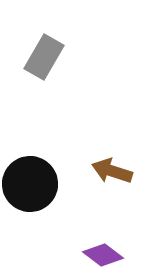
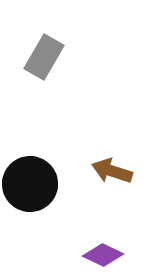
purple diamond: rotated 12 degrees counterclockwise
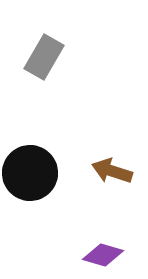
black circle: moved 11 px up
purple diamond: rotated 9 degrees counterclockwise
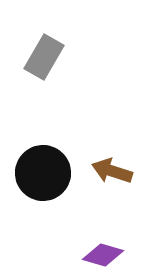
black circle: moved 13 px right
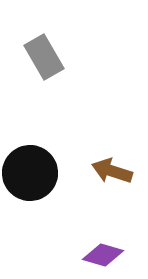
gray rectangle: rotated 60 degrees counterclockwise
black circle: moved 13 px left
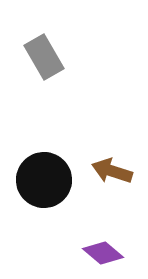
black circle: moved 14 px right, 7 px down
purple diamond: moved 2 px up; rotated 24 degrees clockwise
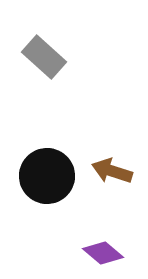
gray rectangle: rotated 18 degrees counterclockwise
black circle: moved 3 px right, 4 px up
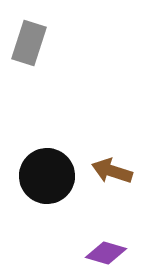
gray rectangle: moved 15 px left, 14 px up; rotated 66 degrees clockwise
purple diamond: moved 3 px right; rotated 24 degrees counterclockwise
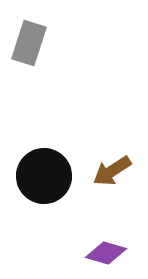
brown arrow: rotated 51 degrees counterclockwise
black circle: moved 3 px left
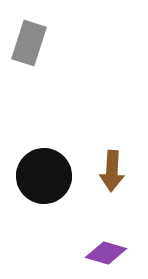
brown arrow: rotated 54 degrees counterclockwise
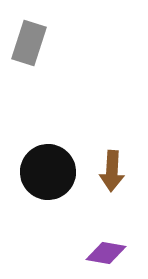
black circle: moved 4 px right, 4 px up
purple diamond: rotated 6 degrees counterclockwise
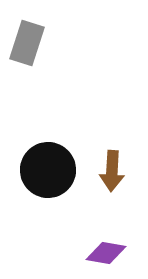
gray rectangle: moved 2 px left
black circle: moved 2 px up
